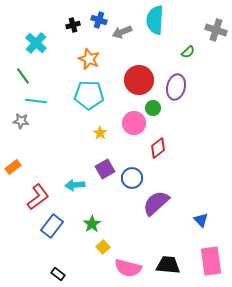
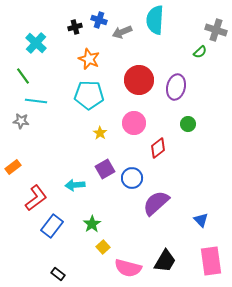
black cross: moved 2 px right, 2 px down
green semicircle: moved 12 px right
green circle: moved 35 px right, 16 px down
red L-shape: moved 2 px left, 1 px down
black trapezoid: moved 3 px left, 4 px up; rotated 115 degrees clockwise
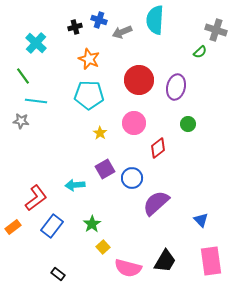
orange rectangle: moved 60 px down
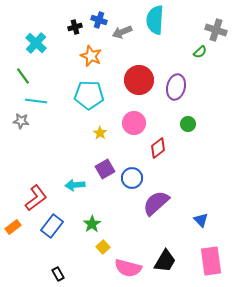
orange star: moved 2 px right, 3 px up
black rectangle: rotated 24 degrees clockwise
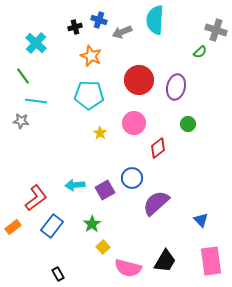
purple square: moved 21 px down
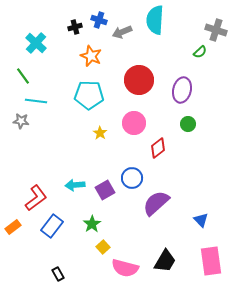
purple ellipse: moved 6 px right, 3 px down
pink semicircle: moved 3 px left
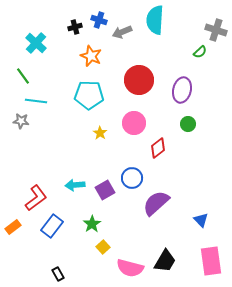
pink semicircle: moved 5 px right
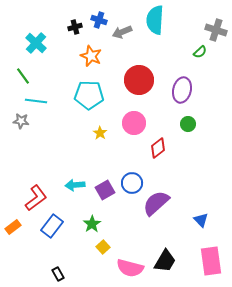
blue circle: moved 5 px down
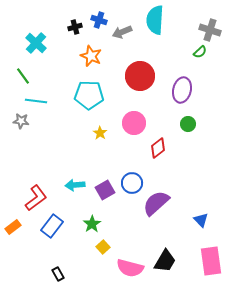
gray cross: moved 6 px left
red circle: moved 1 px right, 4 px up
